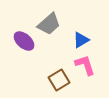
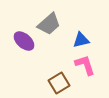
blue triangle: rotated 18 degrees clockwise
brown square: moved 3 px down
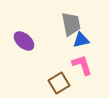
gray trapezoid: moved 22 px right; rotated 60 degrees counterclockwise
pink L-shape: moved 3 px left
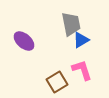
blue triangle: rotated 18 degrees counterclockwise
pink L-shape: moved 5 px down
brown square: moved 2 px left, 1 px up
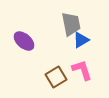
brown square: moved 1 px left, 5 px up
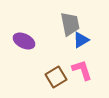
gray trapezoid: moved 1 px left
purple ellipse: rotated 15 degrees counterclockwise
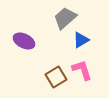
gray trapezoid: moved 5 px left, 6 px up; rotated 120 degrees counterclockwise
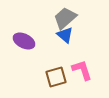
blue triangle: moved 16 px left, 5 px up; rotated 48 degrees counterclockwise
brown square: rotated 15 degrees clockwise
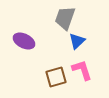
gray trapezoid: rotated 30 degrees counterclockwise
blue triangle: moved 12 px right, 6 px down; rotated 36 degrees clockwise
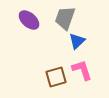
purple ellipse: moved 5 px right, 21 px up; rotated 15 degrees clockwise
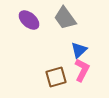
gray trapezoid: rotated 55 degrees counterclockwise
blue triangle: moved 2 px right, 9 px down
pink L-shape: rotated 45 degrees clockwise
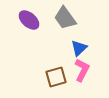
blue triangle: moved 2 px up
